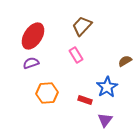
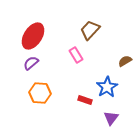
brown trapezoid: moved 8 px right, 4 px down
purple semicircle: rotated 21 degrees counterclockwise
orange hexagon: moved 7 px left; rotated 10 degrees clockwise
purple triangle: moved 6 px right, 2 px up
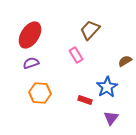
red ellipse: moved 3 px left, 1 px up
purple semicircle: rotated 21 degrees clockwise
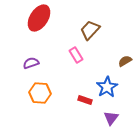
red ellipse: moved 9 px right, 17 px up
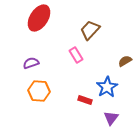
orange hexagon: moved 1 px left, 2 px up
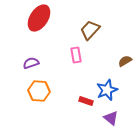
pink rectangle: rotated 21 degrees clockwise
blue star: moved 3 px down; rotated 10 degrees clockwise
red rectangle: moved 1 px right, 1 px down
purple triangle: rotated 28 degrees counterclockwise
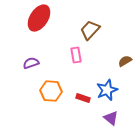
orange hexagon: moved 12 px right
red rectangle: moved 3 px left, 3 px up
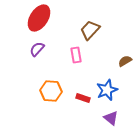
purple semicircle: moved 6 px right, 14 px up; rotated 28 degrees counterclockwise
